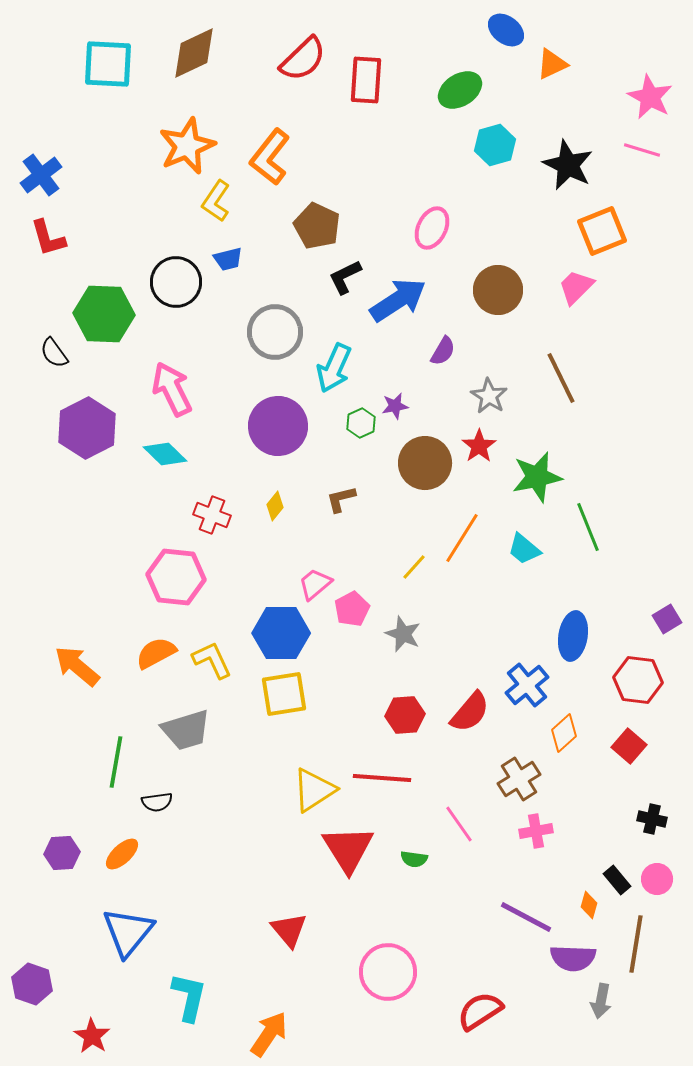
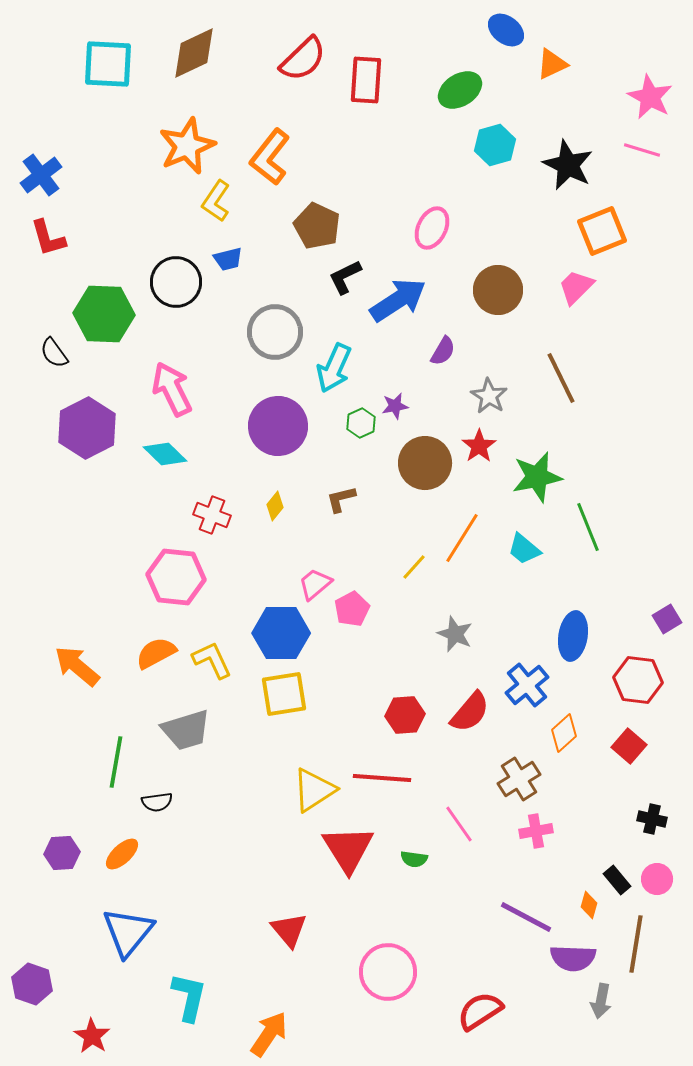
gray star at (403, 634): moved 52 px right
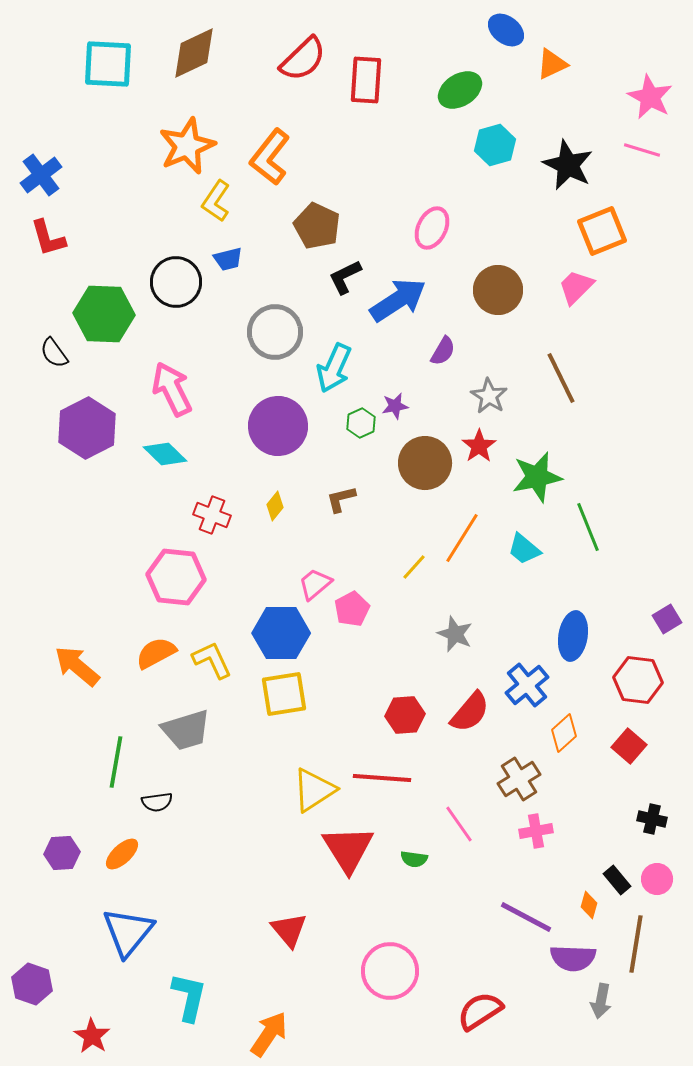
pink circle at (388, 972): moved 2 px right, 1 px up
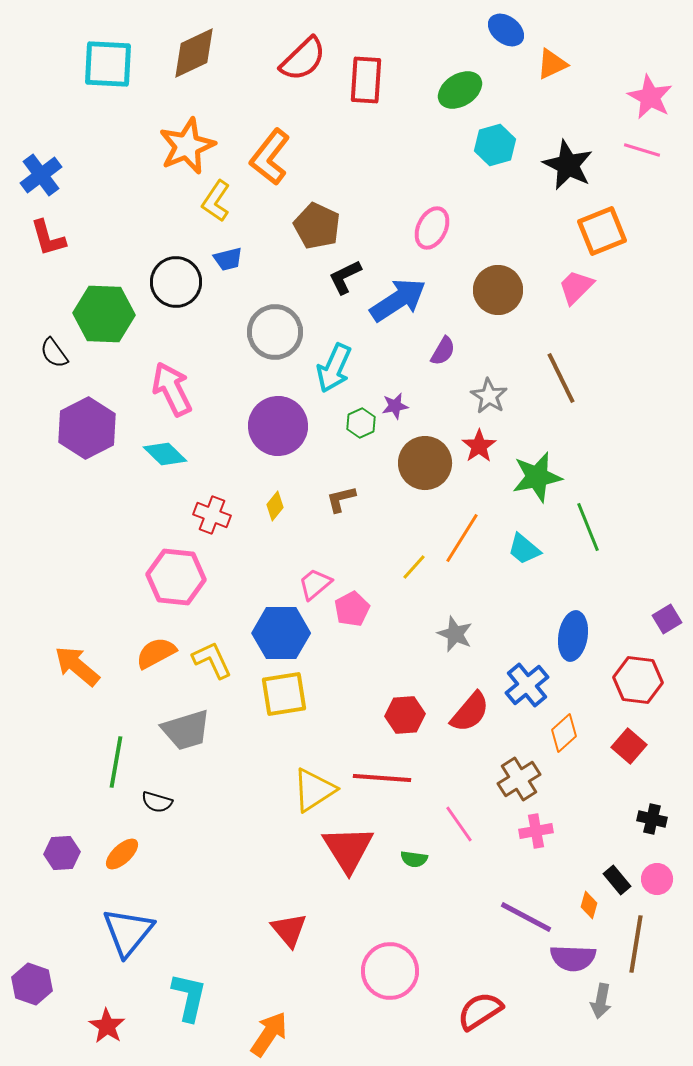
black semicircle at (157, 802): rotated 24 degrees clockwise
red star at (92, 1036): moved 15 px right, 10 px up
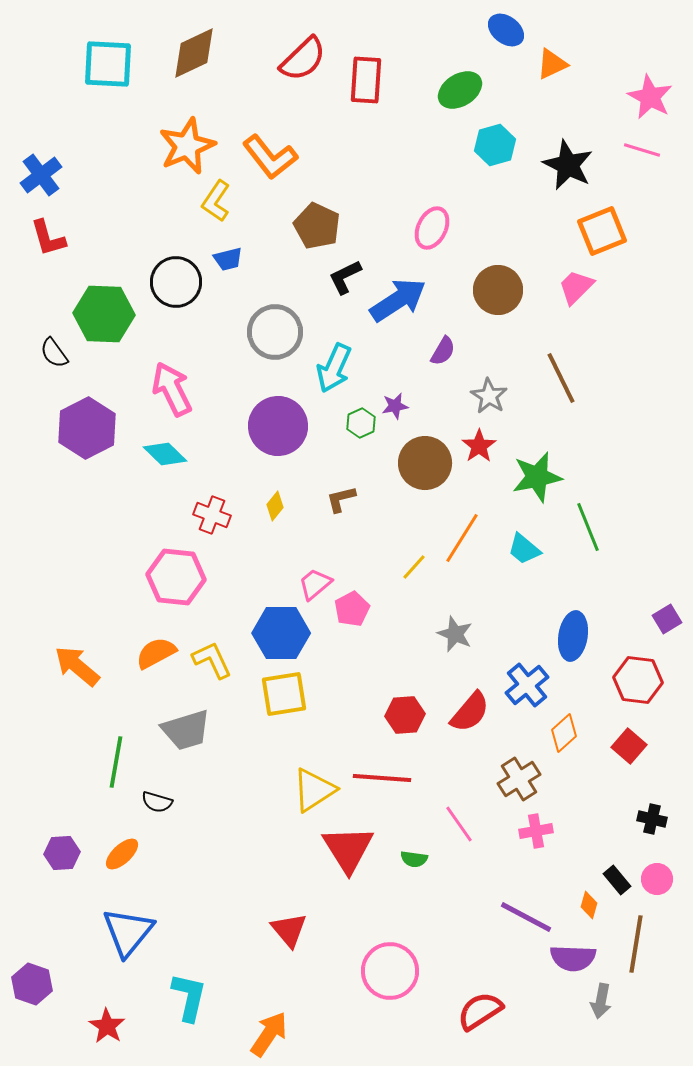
orange L-shape at (270, 157): rotated 76 degrees counterclockwise
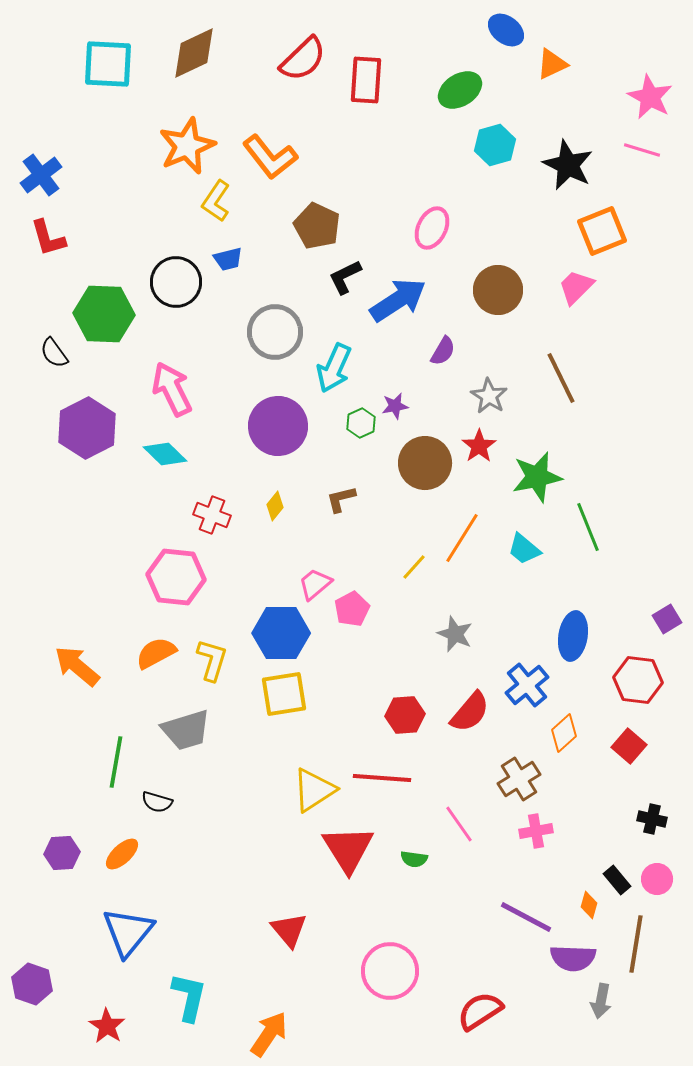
yellow L-shape at (212, 660): rotated 42 degrees clockwise
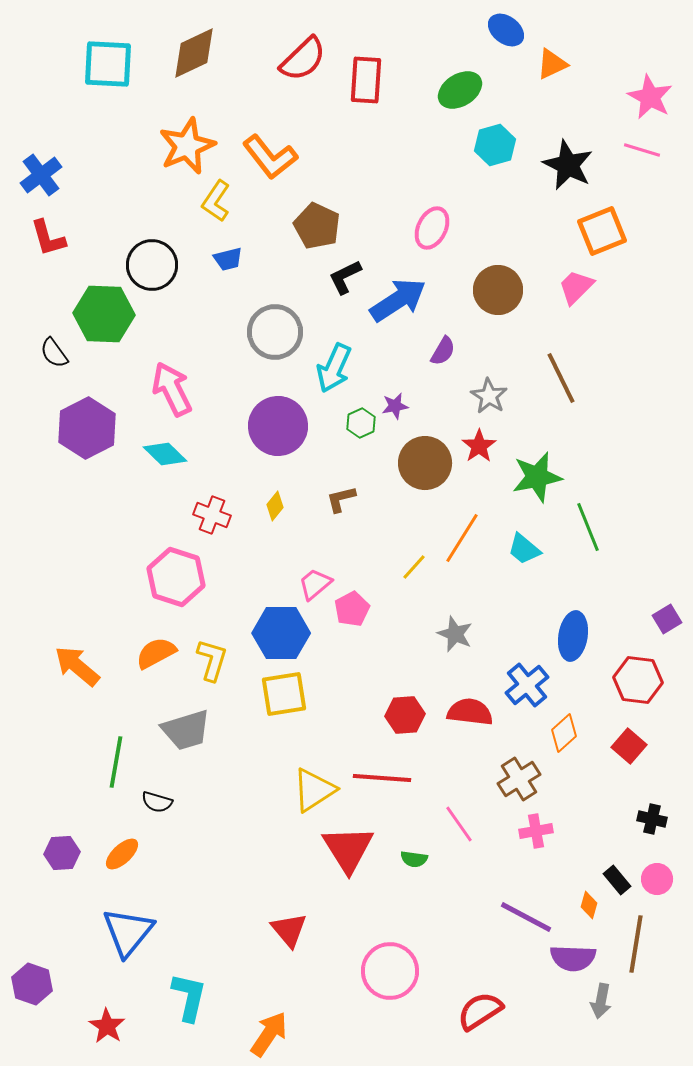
black circle at (176, 282): moved 24 px left, 17 px up
pink hexagon at (176, 577): rotated 12 degrees clockwise
red semicircle at (470, 712): rotated 123 degrees counterclockwise
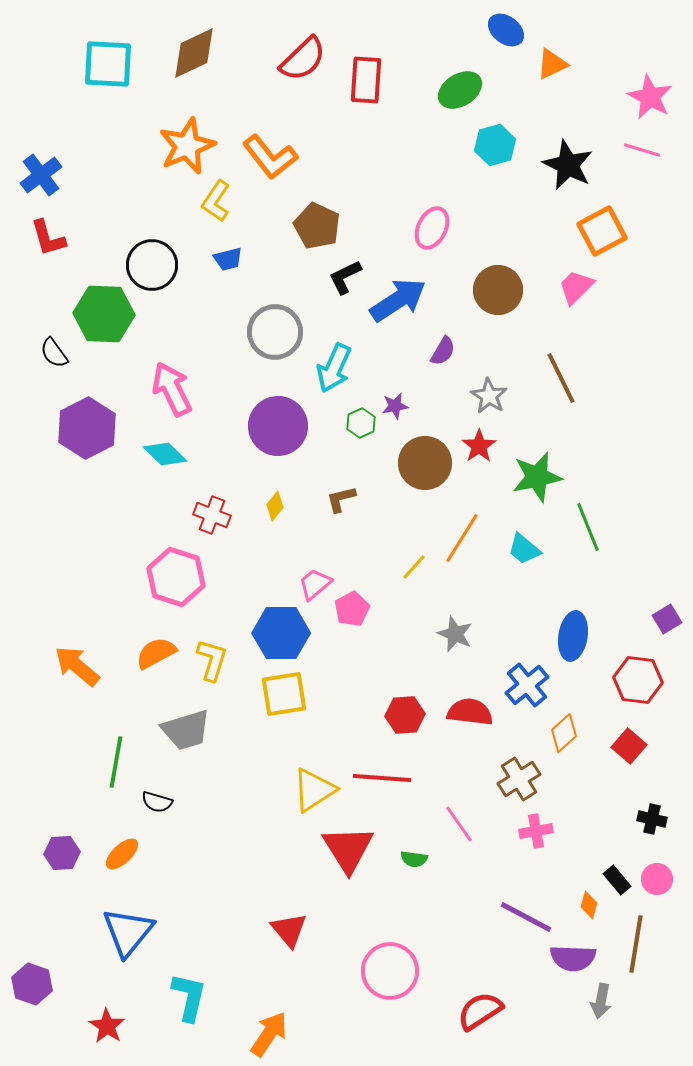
orange square at (602, 231): rotated 6 degrees counterclockwise
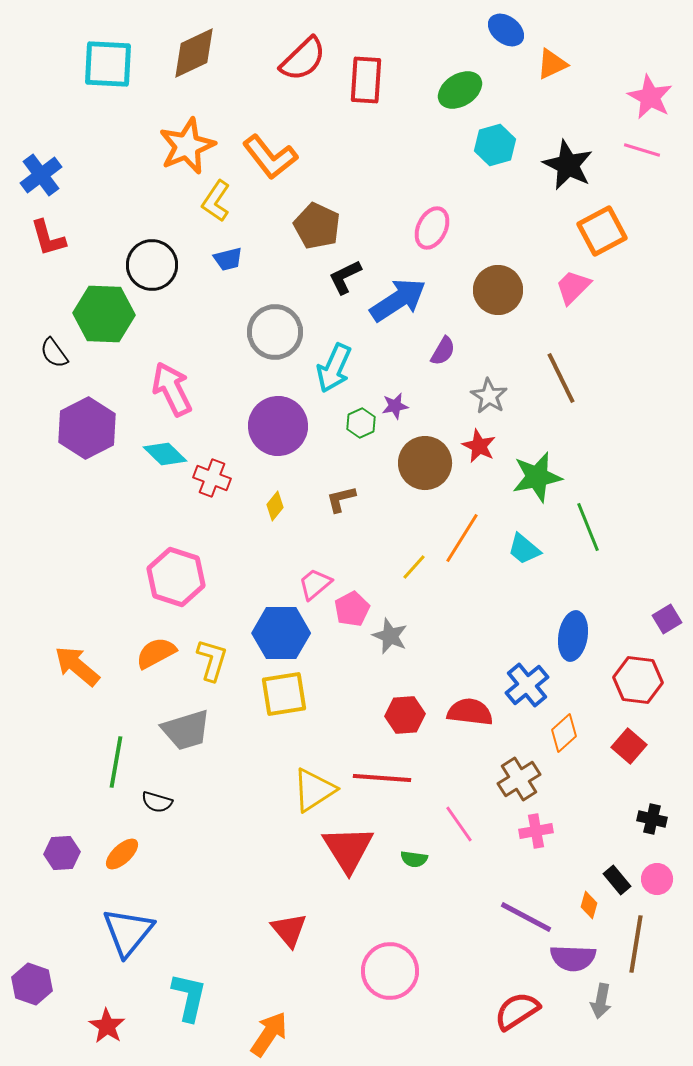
pink trapezoid at (576, 287): moved 3 px left
red star at (479, 446): rotated 12 degrees counterclockwise
red cross at (212, 515): moved 37 px up
gray star at (455, 634): moved 65 px left, 2 px down
red semicircle at (480, 1011): moved 37 px right
